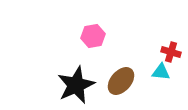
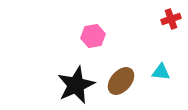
red cross: moved 33 px up; rotated 36 degrees counterclockwise
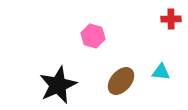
red cross: rotated 18 degrees clockwise
pink hexagon: rotated 25 degrees clockwise
black star: moved 18 px left
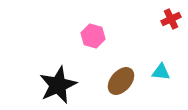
red cross: rotated 24 degrees counterclockwise
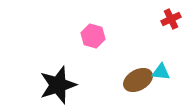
brown ellipse: moved 17 px right, 1 px up; rotated 20 degrees clockwise
black star: rotated 6 degrees clockwise
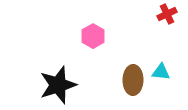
red cross: moved 4 px left, 5 px up
pink hexagon: rotated 15 degrees clockwise
brown ellipse: moved 5 px left; rotated 60 degrees counterclockwise
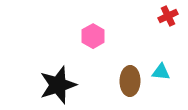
red cross: moved 1 px right, 2 px down
brown ellipse: moved 3 px left, 1 px down
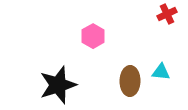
red cross: moved 1 px left, 2 px up
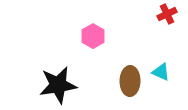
cyan triangle: rotated 18 degrees clockwise
black star: rotated 9 degrees clockwise
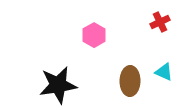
red cross: moved 7 px left, 8 px down
pink hexagon: moved 1 px right, 1 px up
cyan triangle: moved 3 px right
